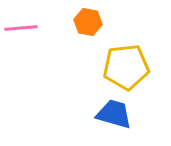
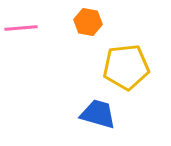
blue trapezoid: moved 16 px left
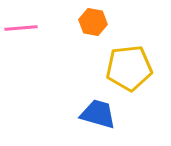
orange hexagon: moved 5 px right
yellow pentagon: moved 3 px right, 1 px down
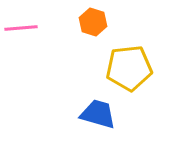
orange hexagon: rotated 8 degrees clockwise
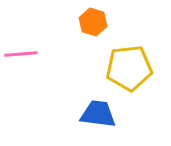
pink line: moved 26 px down
blue trapezoid: rotated 9 degrees counterclockwise
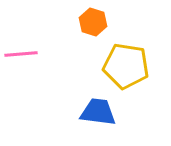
yellow pentagon: moved 3 px left, 2 px up; rotated 15 degrees clockwise
blue trapezoid: moved 2 px up
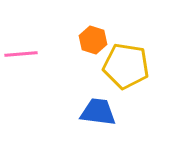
orange hexagon: moved 18 px down
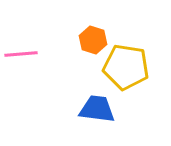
yellow pentagon: moved 1 px down
blue trapezoid: moved 1 px left, 3 px up
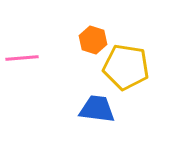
pink line: moved 1 px right, 4 px down
